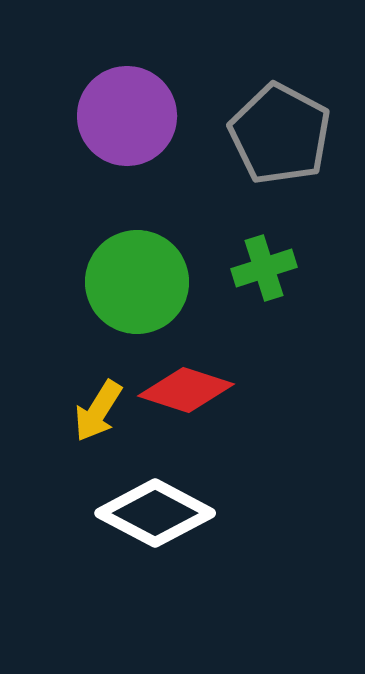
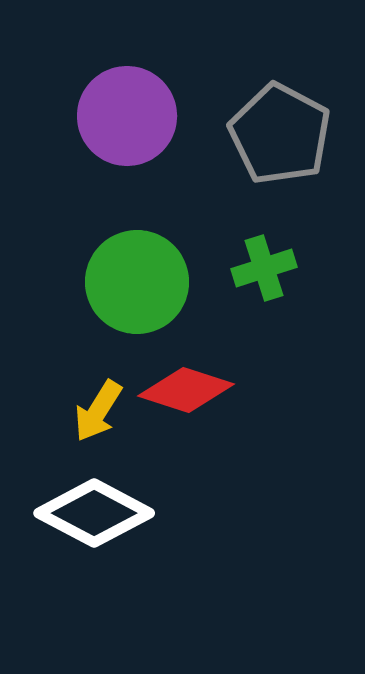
white diamond: moved 61 px left
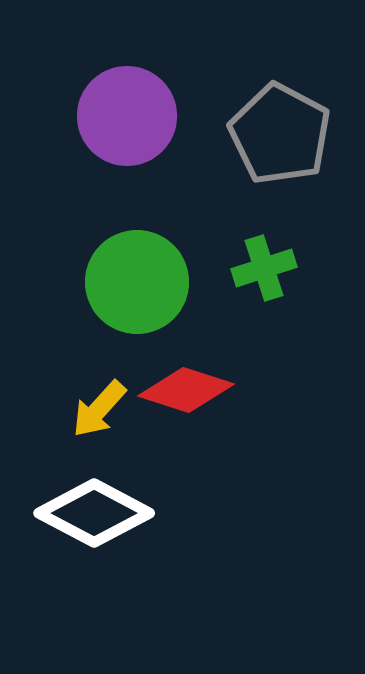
yellow arrow: moved 1 px right, 2 px up; rotated 10 degrees clockwise
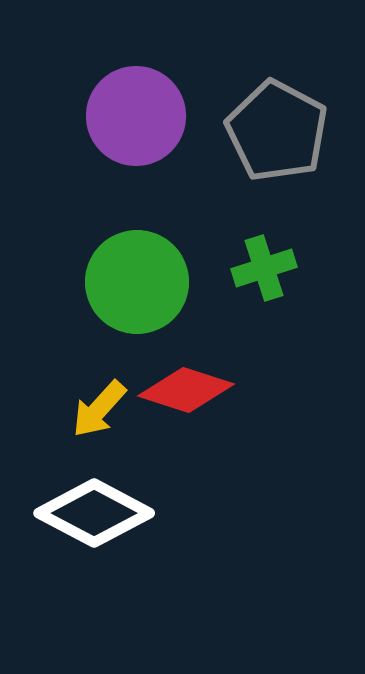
purple circle: moved 9 px right
gray pentagon: moved 3 px left, 3 px up
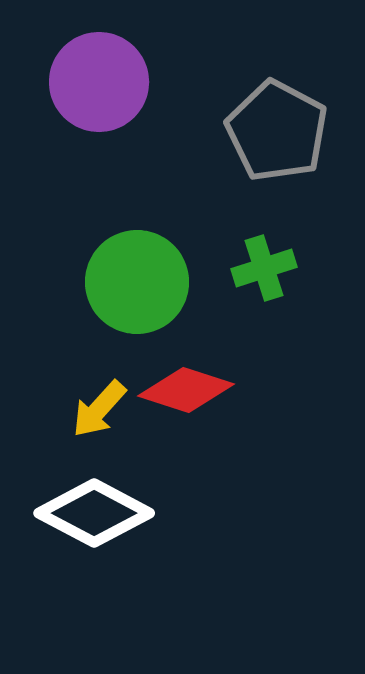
purple circle: moved 37 px left, 34 px up
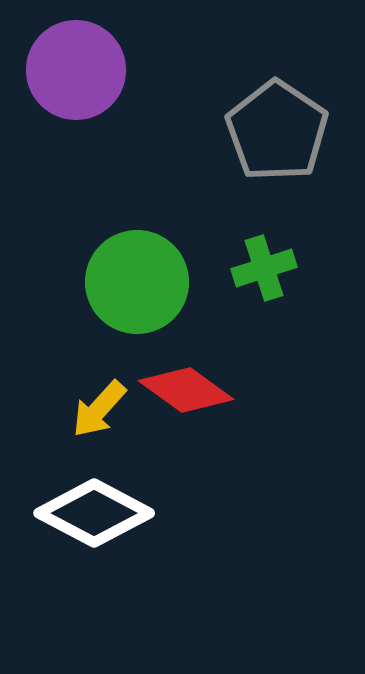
purple circle: moved 23 px left, 12 px up
gray pentagon: rotated 6 degrees clockwise
red diamond: rotated 18 degrees clockwise
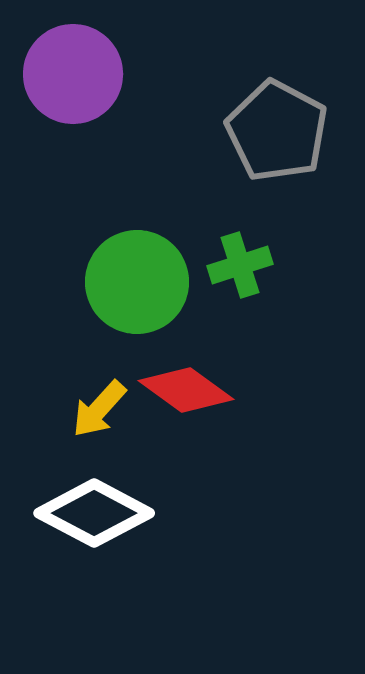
purple circle: moved 3 px left, 4 px down
gray pentagon: rotated 6 degrees counterclockwise
green cross: moved 24 px left, 3 px up
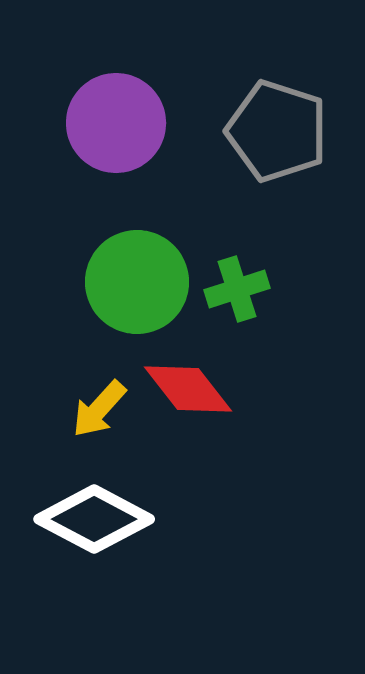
purple circle: moved 43 px right, 49 px down
gray pentagon: rotated 10 degrees counterclockwise
green cross: moved 3 px left, 24 px down
red diamond: moved 2 px right, 1 px up; rotated 16 degrees clockwise
white diamond: moved 6 px down
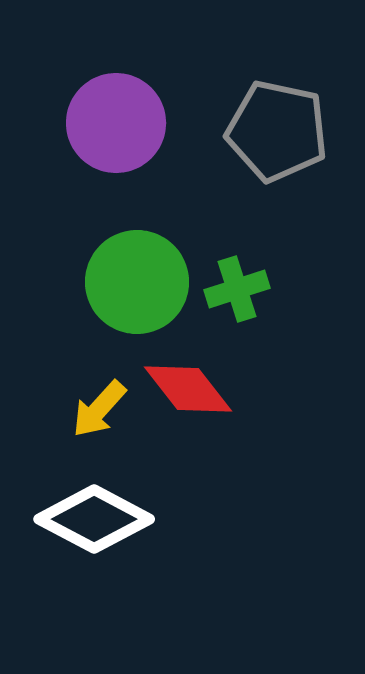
gray pentagon: rotated 6 degrees counterclockwise
